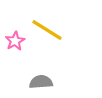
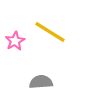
yellow line: moved 3 px right, 2 px down
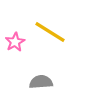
pink star: moved 1 px down
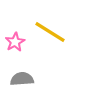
gray semicircle: moved 19 px left, 3 px up
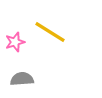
pink star: rotated 12 degrees clockwise
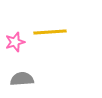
yellow line: rotated 36 degrees counterclockwise
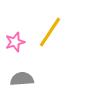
yellow line: rotated 52 degrees counterclockwise
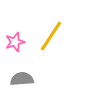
yellow line: moved 1 px right, 4 px down
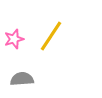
pink star: moved 1 px left, 3 px up
